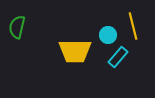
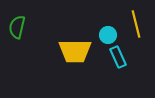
yellow line: moved 3 px right, 2 px up
cyan rectangle: rotated 65 degrees counterclockwise
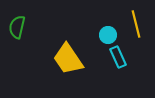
yellow trapezoid: moved 7 px left, 8 px down; rotated 56 degrees clockwise
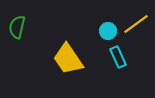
yellow line: rotated 68 degrees clockwise
cyan circle: moved 4 px up
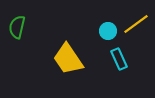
cyan rectangle: moved 1 px right, 2 px down
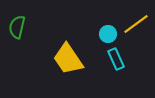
cyan circle: moved 3 px down
cyan rectangle: moved 3 px left
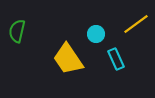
green semicircle: moved 4 px down
cyan circle: moved 12 px left
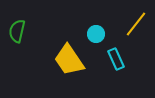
yellow line: rotated 16 degrees counterclockwise
yellow trapezoid: moved 1 px right, 1 px down
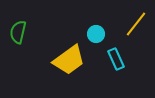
green semicircle: moved 1 px right, 1 px down
yellow trapezoid: rotated 92 degrees counterclockwise
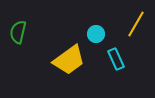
yellow line: rotated 8 degrees counterclockwise
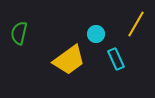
green semicircle: moved 1 px right, 1 px down
